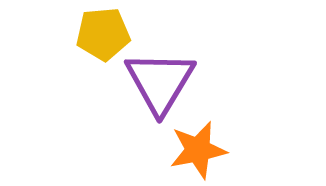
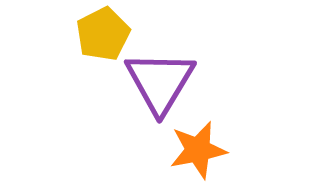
yellow pentagon: rotated 22 degrees counterclockwise
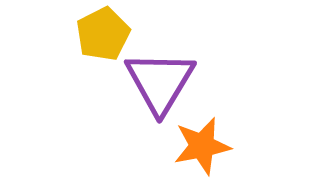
orange star: moved 4 px right, 4 px up
